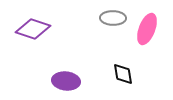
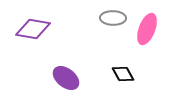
purple diamond: rotated 8 degrees counterclockwise
black diamond: rotated 20 degrees counterclockwise
purple ellipse: moved 3 px up; rotated 32 degrees clockwise
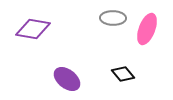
black diamond: rotated 10 degrees counterclockwise
purple ellipse: moved 1 px right, 1 px down
